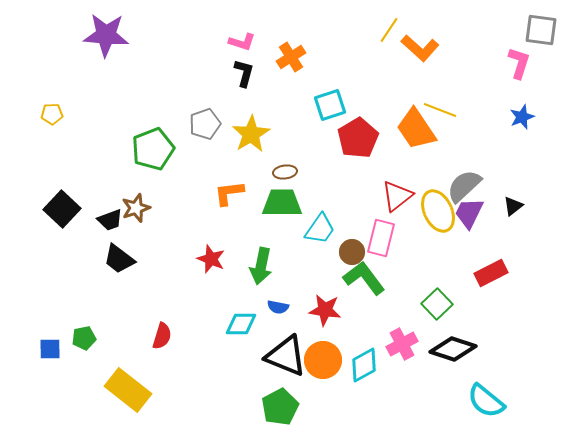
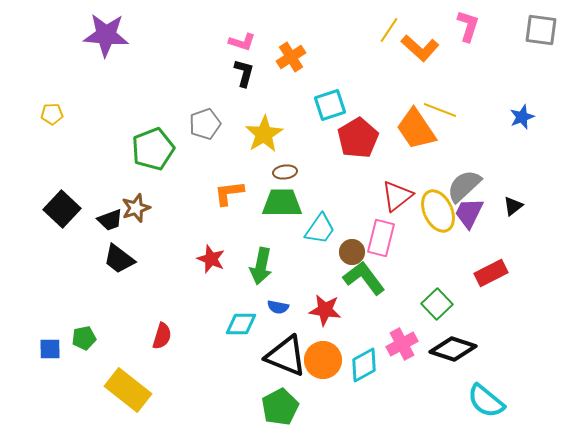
pink L-shape at (519, 63): moved 51 px left, 37 px up
yellow star at (251, 134): moved 13 px right
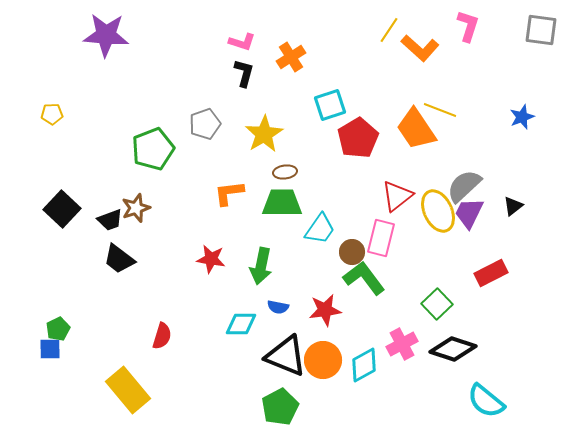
red star at (211, 259): rotated 12 degrees counterclockwise
red star at (325, 310): rotated 16 degrees counterclockwise
green pentagon at (84, 338): moved 26 px left, 9 px up; rotated 15 degrees counterclockwise
yellow rectangle at (128, 390): rotated 12 degrees clockwise
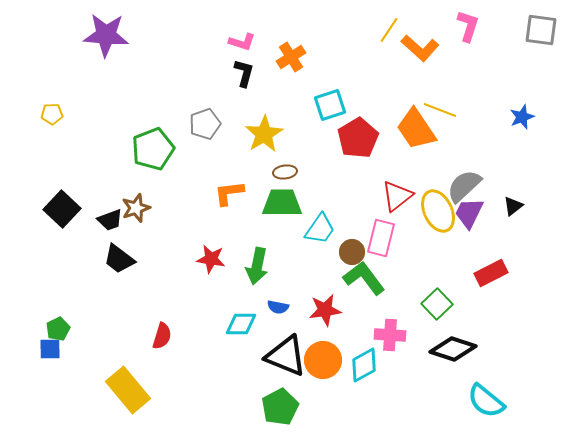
green arrow at (261, 266): moved 4 px left
pink cross at (402, 344): moved 12 px left, 9 px up; rotated 32 degrees clockwise
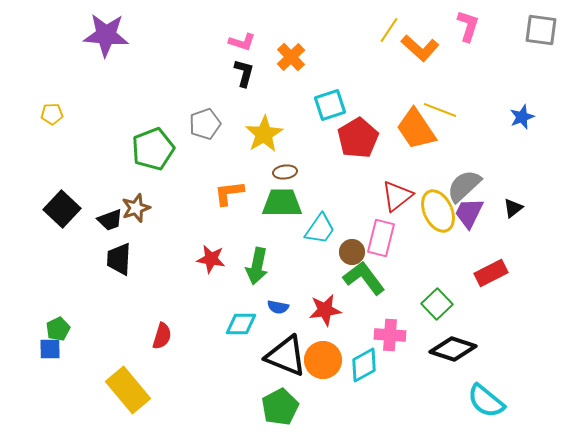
orange cross at (291, 57): rotated 12 degrees counterclockwise
black triangle at (513, 206): moved 2 px down
black trapezoid at (119, 259): rotated 56 degrees clockwise
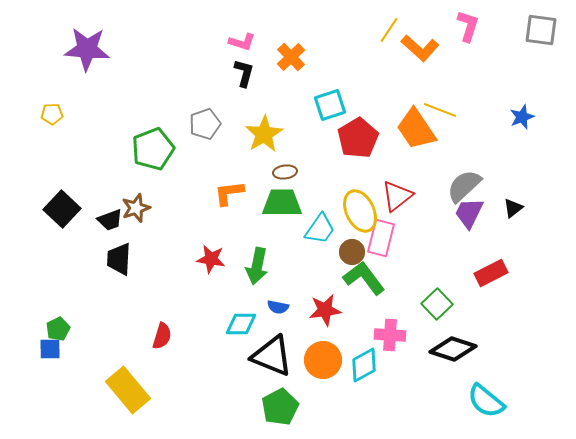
purple star at (106, 35): moved 19 px left, 14 px down
yellow ellipse at (438, 211): moved 78 px left
black triangle at (286, 356): moved 14 px left
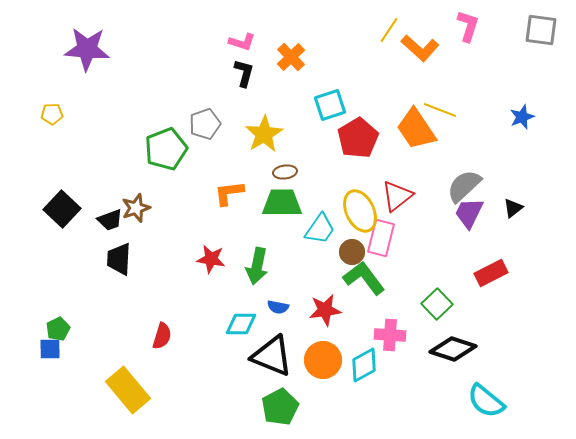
green pentagon at (153, 149): moved 13 px right
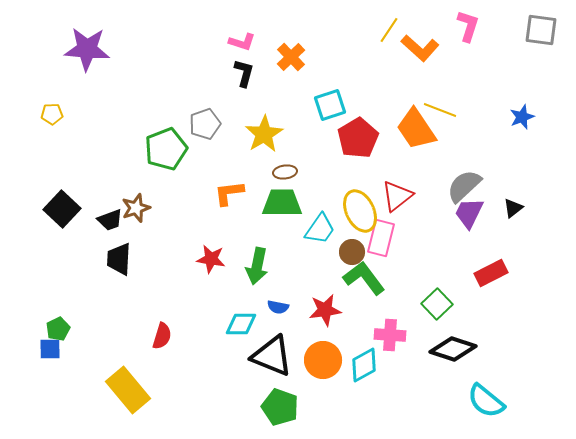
green pentagon at (280, 407): rotated 24 degrees counterclockwise
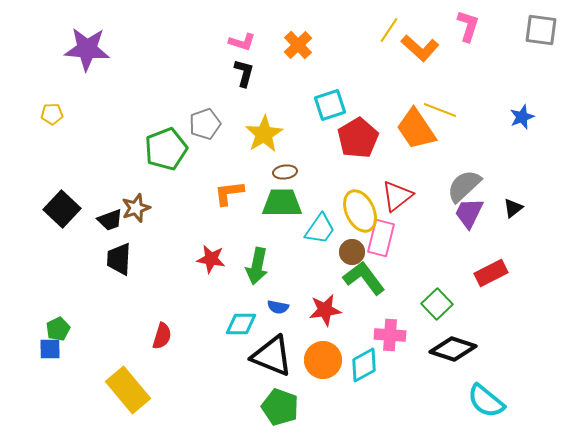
orange cross at (291, 57): moved 7 px right, 12 px up
